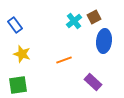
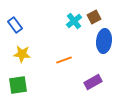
yellow star: rotated 12 degrees counterclockwise
purple rectangle: rotated 72 degrees counterclockwise
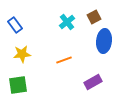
cyan cross: moved 7 px left, 1 px down
yellow star: rotated 12 degrees counterclockwise
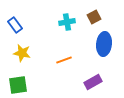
cyan cross: rotated 28 degrees clockwise
blue ellipse: moved 3 px down
yellow star: moved 1 px up; rotated 18 degrees clockwise
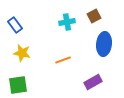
brown square: moved 1 px up
orange line: moved 1 px left
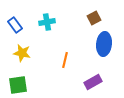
brown square: moved 2 px down
cyan cross: moved 20 px left
orange line: moved 2 px right; rotated 56 degrees counterclockwise
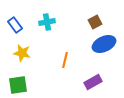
brown square: moved 1 px right, 4 px down
blue ellipse: rotated 60 degrees clockwise
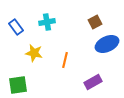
blue rectangle: moved 1 px right, 2 px down
blue ellipse: moved 3 px right
yellow star: moved 12 px right
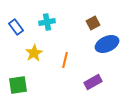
brown square: moved 2 px left, 1 px down
yellow star: rotated 30 degrees clockwise
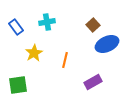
brown square: moved 2 px down; rotated 16 degrees counterclockwise
